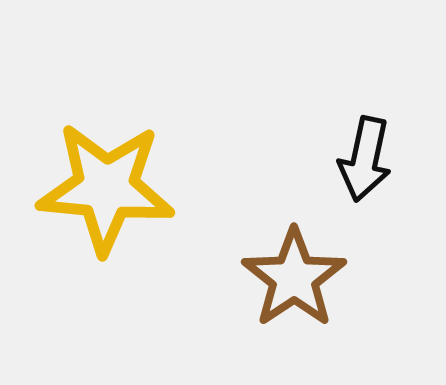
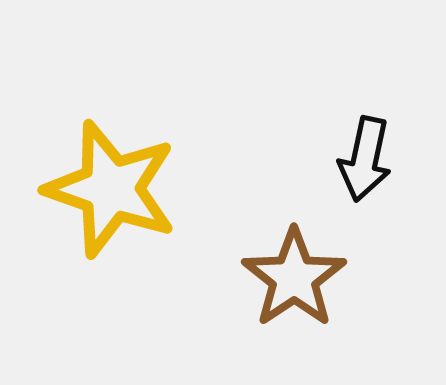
yellow star: moved 5 px right, 1 px down; rotated 14 degrees clockwise
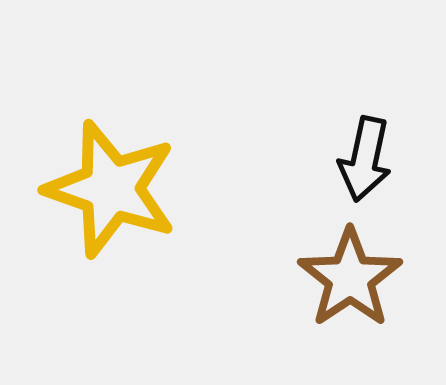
brown star: moved 56 px right
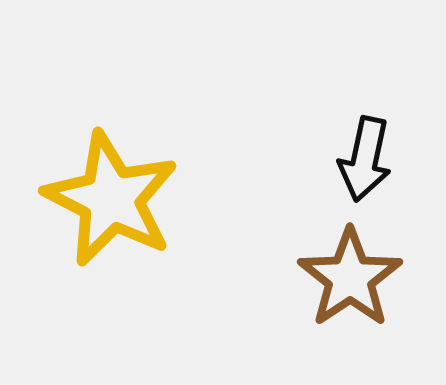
yellow star: moved 10 px down; rotated 8 degrees clockwise
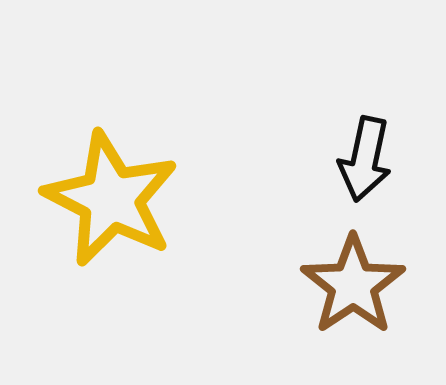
brown star: moved 3 px right, 7 px down
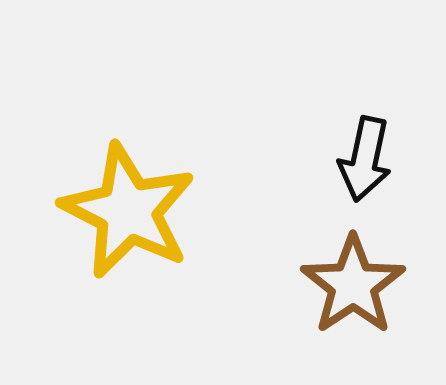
yellow star: moved 17 px right, 12 px down
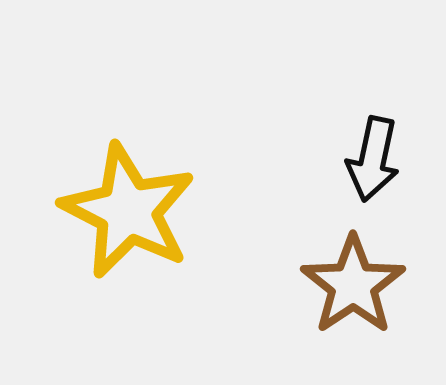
black arrow: moved 8 px right
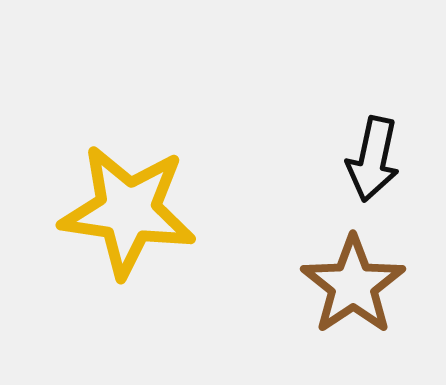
yellow star: rotated 19 degrees counterclockwise
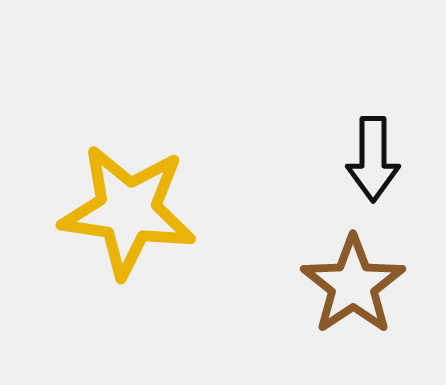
black arrow: rotated 12 degrees counterclockwise
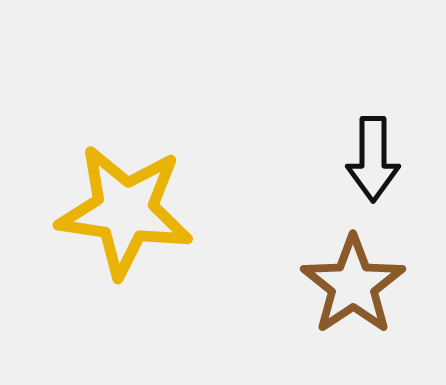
yellow star: moved 3 px left
